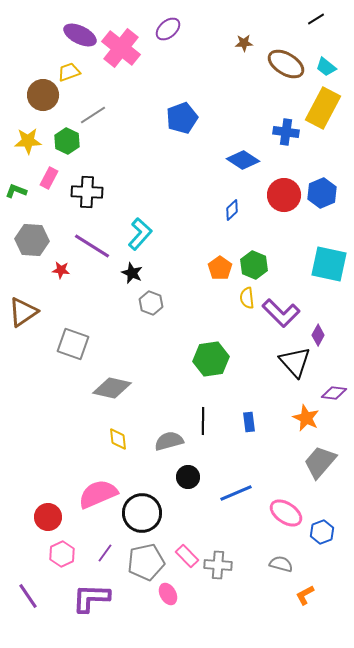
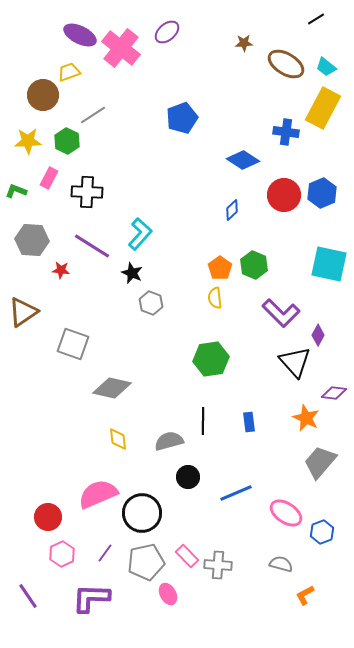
purple ellipse at (168, 29): moved 1 px left, 3 px down
yellow semicircle at (247, 298): moved 32 px left
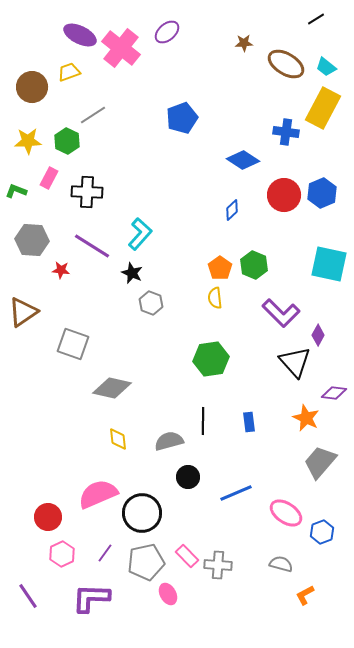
brown circle at (43, 95): moved 11 px left, 8 px up
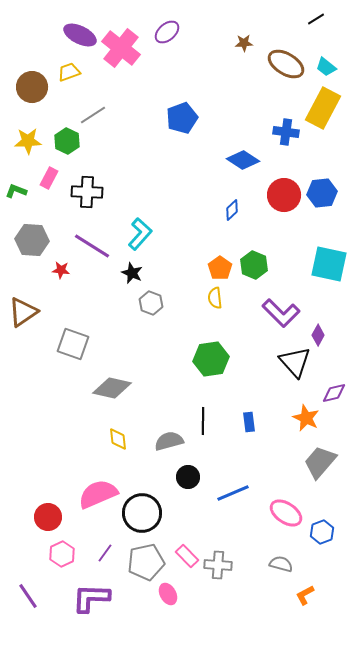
blue hexagon at (322, 193): rotated 16 degrees clockwise
purple diamond at (334, 393): rotated 20 degrees counterclockwise
blue line at (236, 493): moved 3 px left
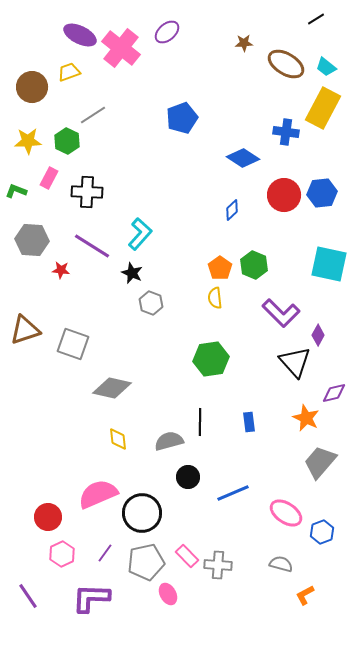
blue diamond at (243, 160): moved 2 px up
brown triangle at (23, 312): moved 2 px right, 18 px down; rotated 16 degrees clockwise
black line at (203, 421): moved 3 px left, 1 px down
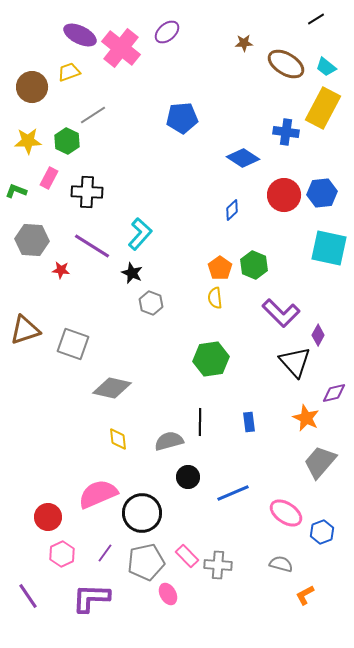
blue pentagon at (182, 118): rotated 16 degrees clockwise
cyan square at (329, 264): moved 16 px up
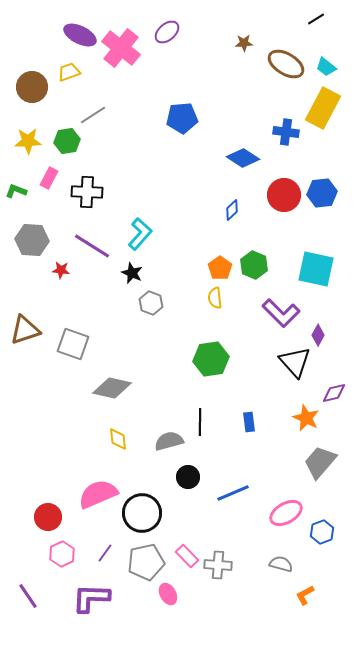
green hexagon at (67, 141): rotated 25 degrees clockwise
cyan square at (329, 248): moved 13 px left, 21 px down
pink ellipse at (286, 513): rotated 64 degrees counterclockwise
